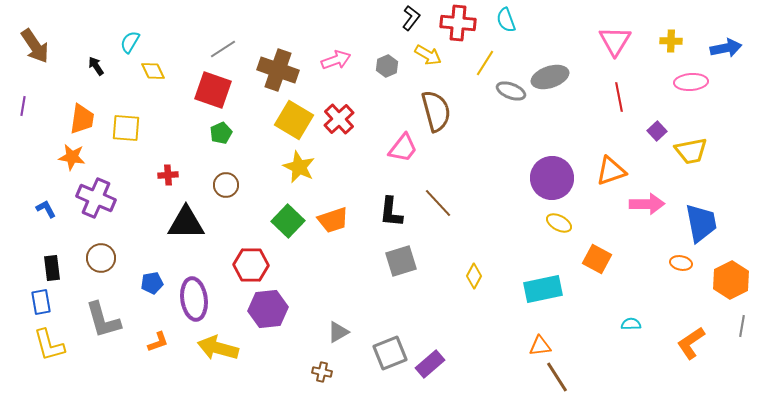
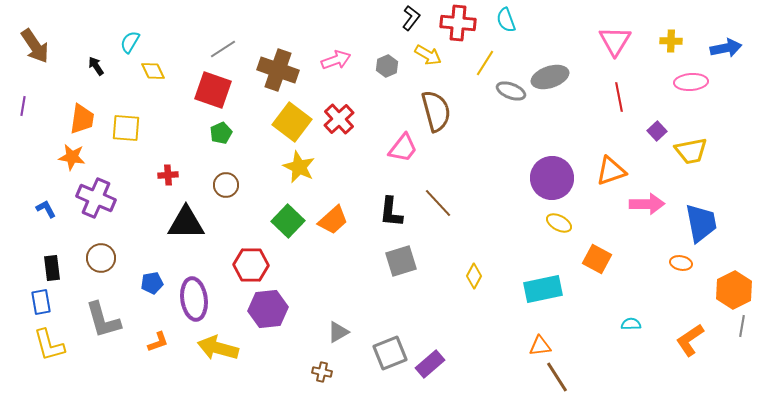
yellow square at (294, 120): moved 2 px left, 2 px down; rotated 6 degrees clockwise
orange trapezoid at (333, 220): rotated 24 degrees counterclockwise
orange hexagon at (731, 280): moved 3 px right, 10 px down
orange L-shape at (691, 343): moved 1 px left, 3 px up
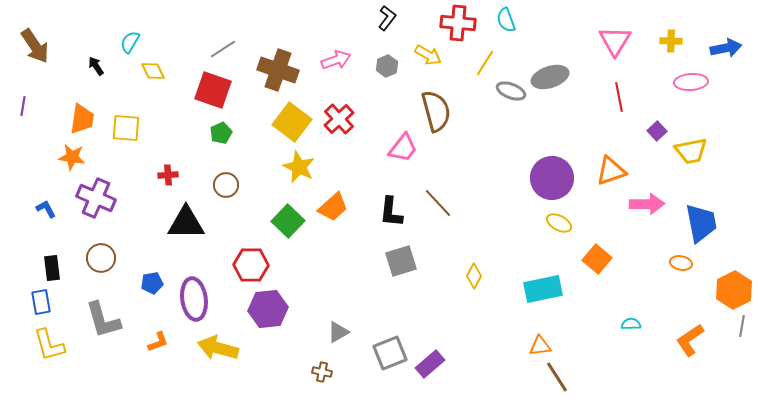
black L-shape at (411, 18): moved 24 px left
orange trapezoid at (333, 220): moved 13 px up
orange square at (597, 259): rotated 12 degrees clockwise
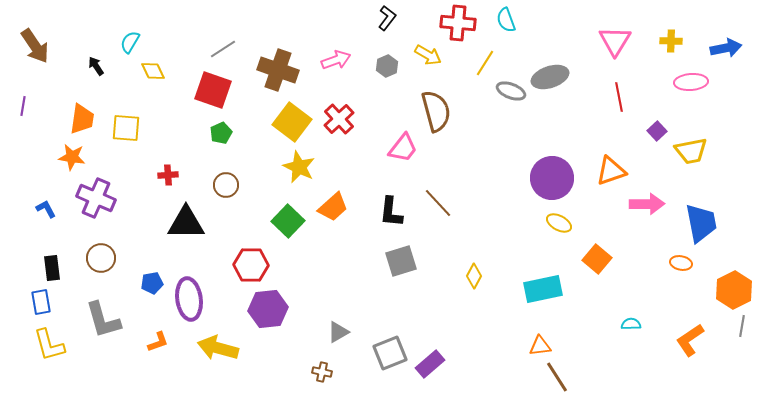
purple ellipse at (194, 299): moved 5 px left
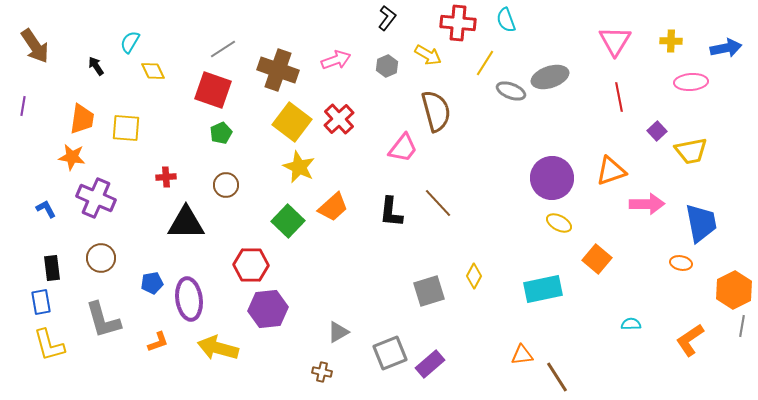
red cross at (168, 175): moved 2 px left, 2 px down
gray square at (401, 261): moved 28 px right, 30 px down
orange triangle at (540, 346): moved 18 px left, 9 px down
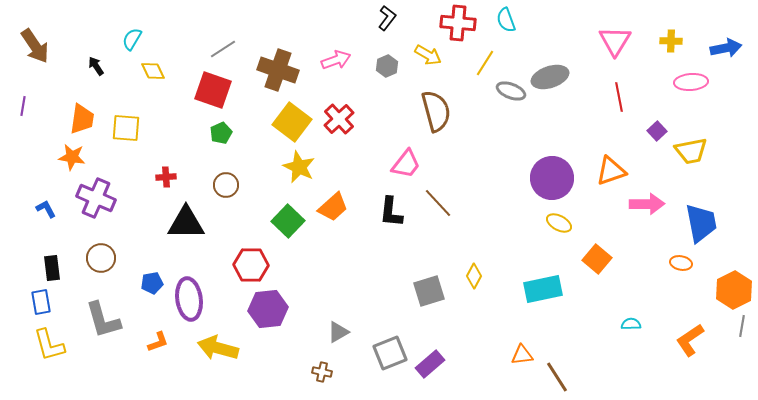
cyan semicircle at (130, 42): moved 2 px right, 3 px up
pink trapezoid at (403, 148): moved 3 px right, 16 px down
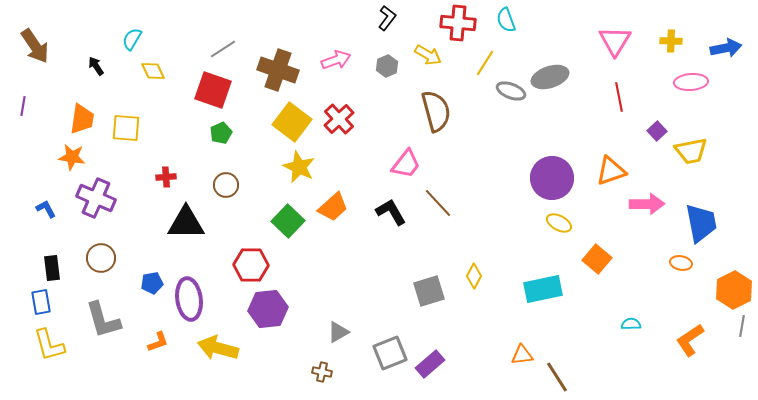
black L-shape at (391, 212): rotated 144 degrees clockwise
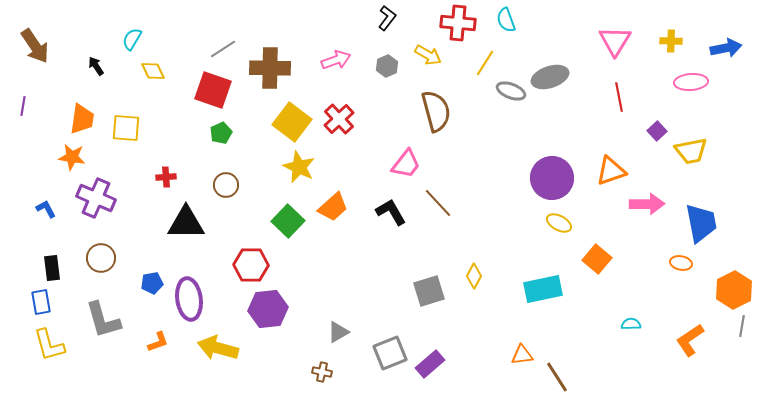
brown cross at (278, 70): moved 8 px left, 2 px up; rotated 18 degrees counterclockwise
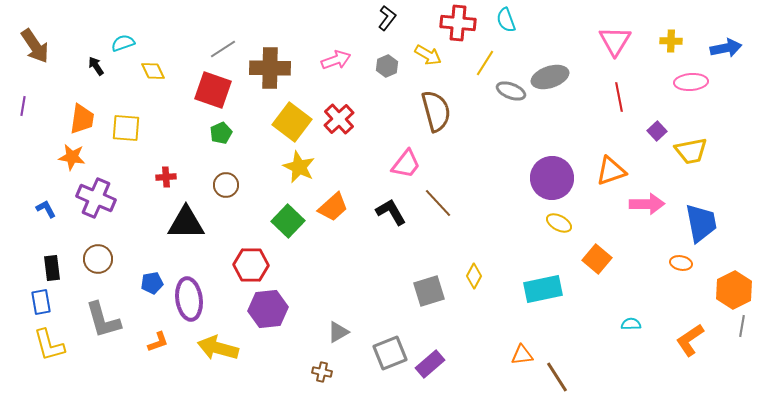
cyan semicircle at (132, 39): moved 9 px left, 4 px down; rotated 40 degrees clockwise
brown circle at (101, 258): moved 3 px left, 1 px down
